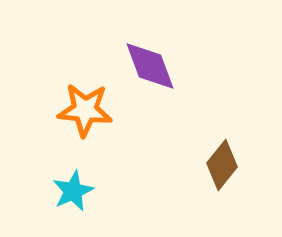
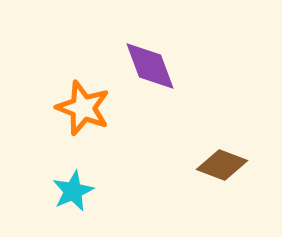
orange star: moved 2 px left, 2 px up; rotated 16 degrees clockwise
brown diamond: rotated 72 degrees clockwise
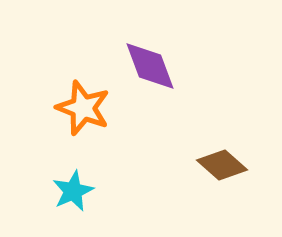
brown diamond: rotated 21 degrees clockwise
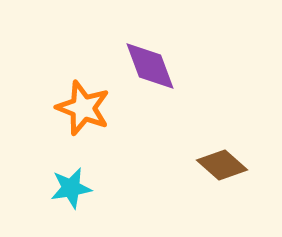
cyan star: moved 2 px left, 3 px up; rotated 15 degrees clockwise
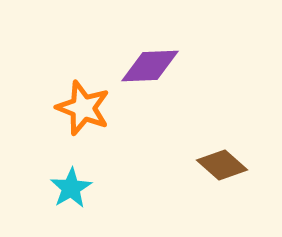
purple diamond: rotated 72 degrees counterclockwise
cyan star: rotated 21 degrees counterclockwise
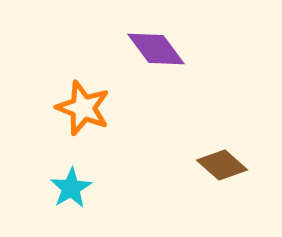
purple diamond: moved 6 px right, 17 px up; rotated 56 degrees clockwise
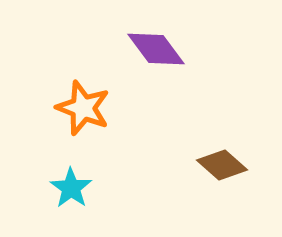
cyan star: rotated 6 degrees counterclockwise
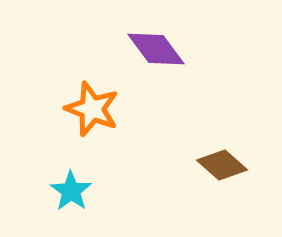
orange star: moved 9 px right, 1 px down
cyan star: moved 3 px down
